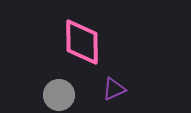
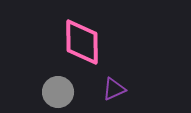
gray circle: moved 1 px left, 3 px up
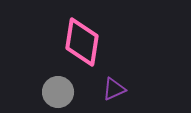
pink diamond: rotated 9 degrees clockwise
